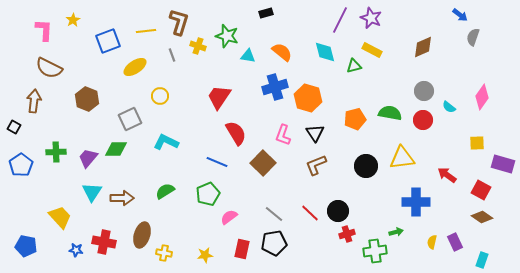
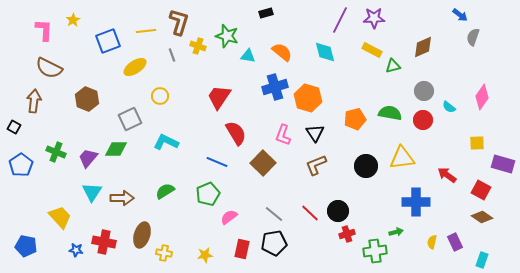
purple star at (371, 18): moved 3 px right; rotated 25 degrees counterclockwise
green triangle at (354, 66): moved 39 px right
green cross at (56, 152): rotated 24 degrees clockwise
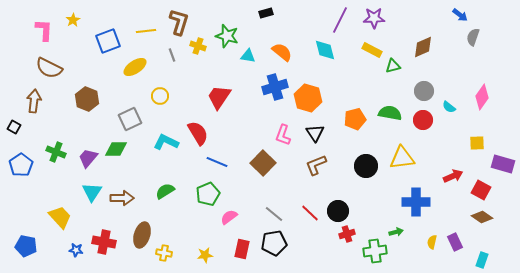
cyan diamond at (325, 52): moved 2 px up
red semicircle at (236, 133): moved 38 px left
red arrow at (447, 175): moved 6 px right, 1 px down; rotated 120 degrees clockwise
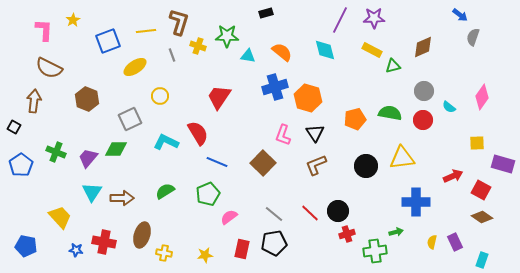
green star at (227, 36): rotated 15 degrees counterclockwise
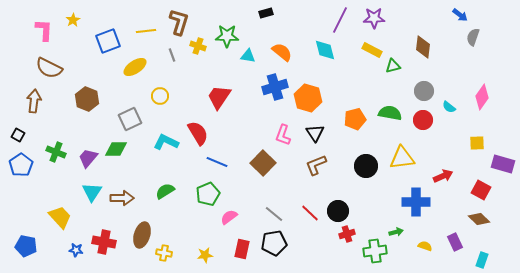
brown diamond at (423, 47): rotated 60 degrees counterclockwise
black square at (14, 127): moved 4 px right, 8 px down
red arrow at (453, 176): moved 10 px left
brown diamond at (482, 217): moved 3 px left, 2 px down; rotated 10 degrees clockwise
yellow semicircle at (432, 242): moved 7 px left, 4 px down; rotated 96 degrees clockwise
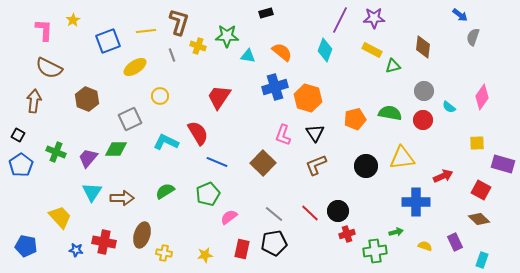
cyan diamond at (325, 50): rotated 35 degrees clockwise
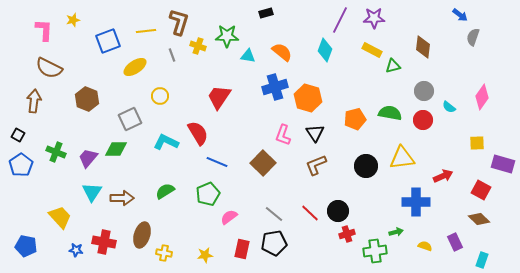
yellow star at (73, 20): rotated 16 degrees clockwise
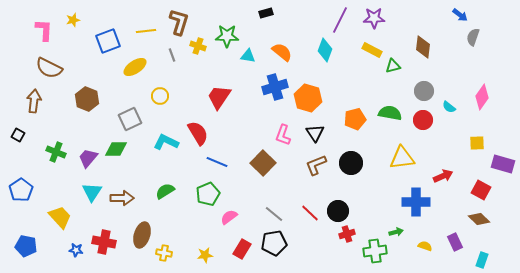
blue pentagon at (21, 165): moved 25 px down
black circle at (366, 166): moved 15 px left, 3 px up
red rectangle at (242, 249): rotated 18 degrees clockwise
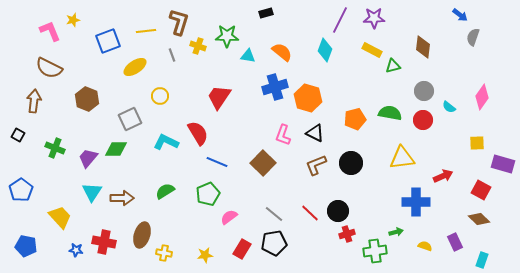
pink L-shape at (44, 30): moved 6 px right, 1 px down; rotated 25 degrees counterclockwise
black triangle at (315, 133): rotated 30 degrees counterclockwise
green cross at (56, 152): moved 1 px left, 4 px up
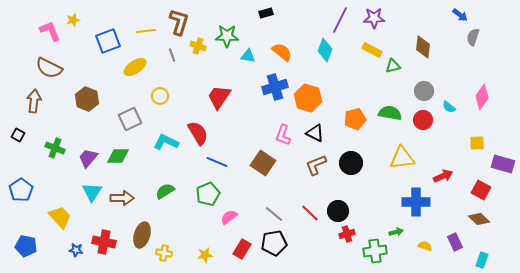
green diamond at (116, 149): moved 2 px right, 7 px down
brown square at (263, 163): rotated 10 degrees counterclockwise
